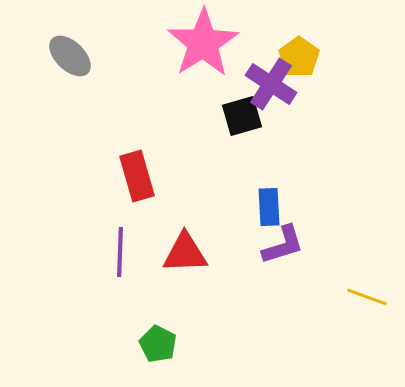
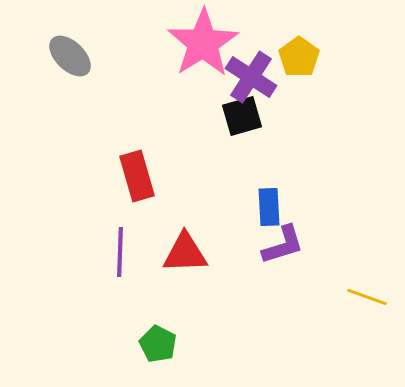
purple cross: moved 20 px left, 7 px up
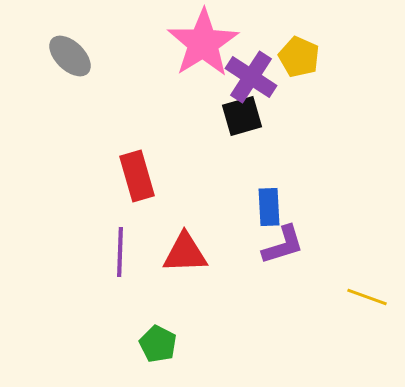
yellow pentagon: rotated 12 degrees counterclockwise
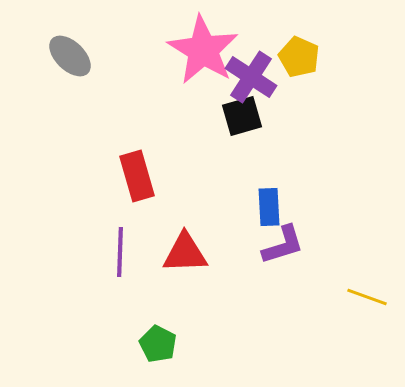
pink star: moved 7 px down; rotated 8 degrees counterclockwise
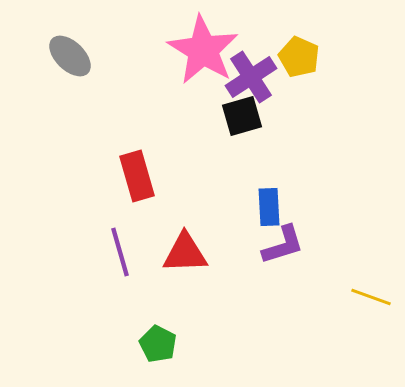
purple cross: rotated 24 degrees clockwise
purple line: rotated 18 degrees counterclockwise
yellow line: moved 4 px right
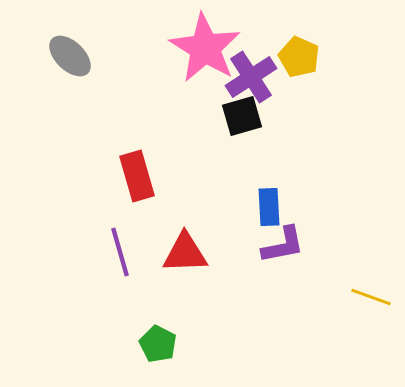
pink star: moved 2 px right, 2 px up
purple L-shape: rotated 6 degrees clockwise
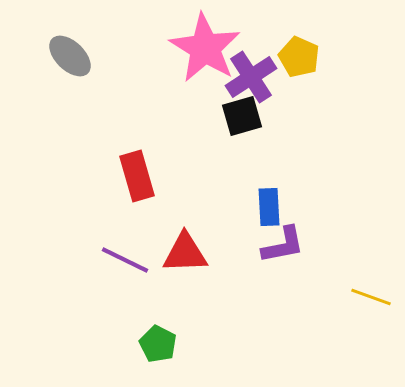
purple line: moved 5 px right, 8 px down; rotated 48 degrees counterclockwise
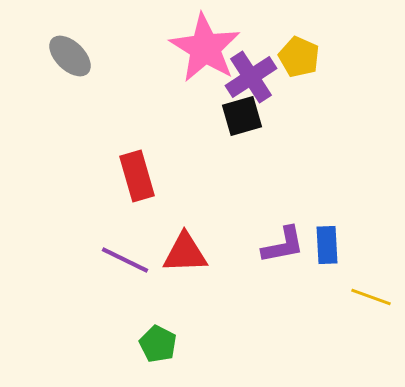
blue rectangle: moved 58 px right, 38 px down
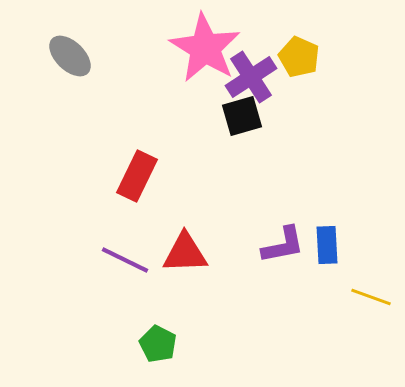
red rectangle: rotated 42 degrees clockwise
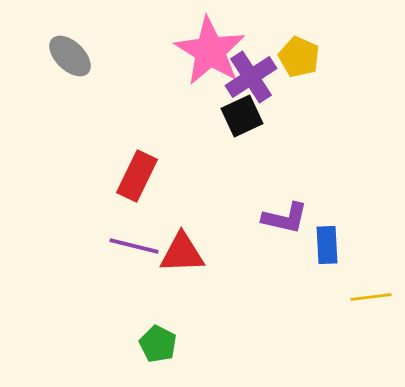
pink star: moved 5 px right, 3 px down
black square: rotated 9 degrees counterclockwise
purple L-shape: moved 2 px right, 27 px up; rotated 24 degrees clockwise
red triangle: moved 3 px left
purple line: moved 9 px right, 14 px up; rotated 12 degrees counterclockwise
yellow line: rotated 27 degrees counterclockwise
